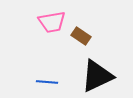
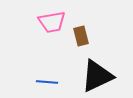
brown rectangle: rotated 42 degrees clockwise
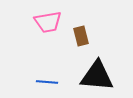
pink trapezoid: moved 4 px left
black triangle: rotated 30 degrees clockwise
